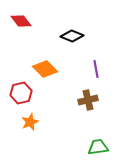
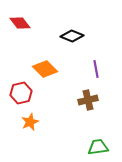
red diamond: moved 1 px left, 2 px down
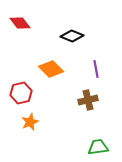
orange diamond: moved 6 px right
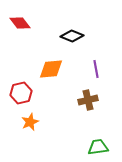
orange diamond: rotated 50 degrees counterclockwise
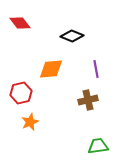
green trapezoid: moved 1 px up
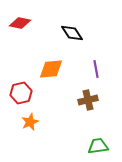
red diamond: rotated 40 degrees counterclockwise
black diamond: moved 3 px up; rotated 35 degrees clockwise
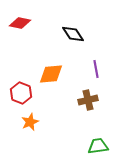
black diamond: moved 1 px right, 1 px down
orange diamond: moved 5 px down
red hexagon: rotated 25 degrees counterclockwise
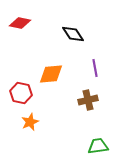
purple line: moved 1 px left, 1 px up
red hexagon: rotated 10 degrees counterclockwise
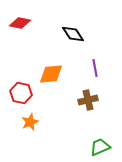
green trapezoid: moved 2 px right, 1 px down; rotated 15 degrees counterclockwise
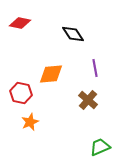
brown cross: rotated 36 degrees counterclockwise
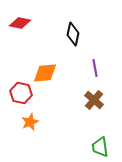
black diamond: rotated 45 degrees clockwise
orange diamond: moved 6 px left, 1 px up
brown cross: moved 6 px right
green trapezoid: rotated 75 degrees counterclockwise
